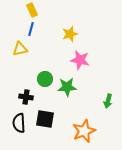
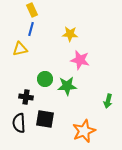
yellow star: rotated 21 degrees clockwise
green star: moved 1 px up
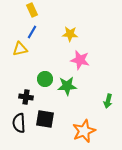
blue line: moved 1 px right, 3 px down; rotated 16 degrees clockwise
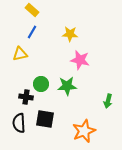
yellow rectangle: rotated 24 degrees counterclockwise
yellow triangle: moved 5 px down
green circle: moved 4 px left, 5 px down
